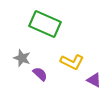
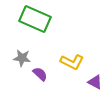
green rectangle: moved 10 px left, 5 px up
gray star: rotated 12 degrees counterclockwise
purple triangle: moved 1 px right, 2 px down
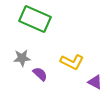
gray star: rotated 12 degrees counterclockwise
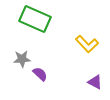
gray star: moved 1 px down
yellow L-shape: moved 15 px right, 18 px up; rotated 20 degrees clockwise
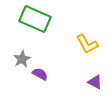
yellow L-shape: rotated 15 degrees clockwise
gray star: rotated 24 degrees counterclockwise
purple semicircle: rotated 14 degrees counterclockwise
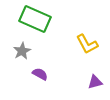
gray star: moved 8 px up
purple triangle: rotated 42 degrees counterclockwise
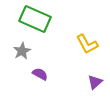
purple triangle: rotated 28 degrees counterclockwise
